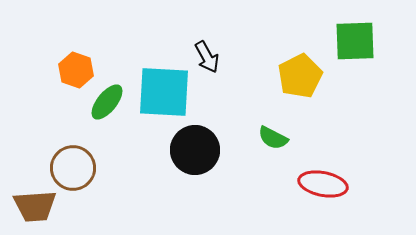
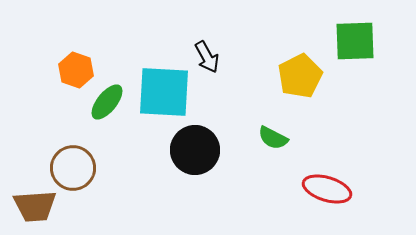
red ellipse: moved 4 px right, 5 px down; rotated 6 degrees clockwise
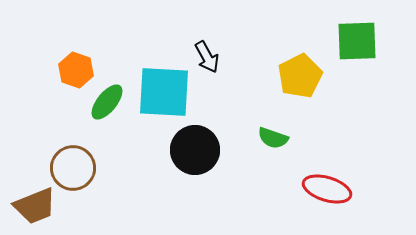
green square: moved 2 px right
green semicircle: rotated 8 degrees counterclockwise
brown trapezoid: rotated 18 degrees counterclockwise
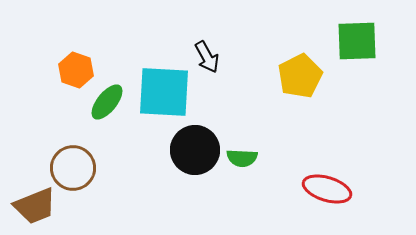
green semicircle: moved 31 px left, 20 px down; rotated 16 degrees counterclockwise
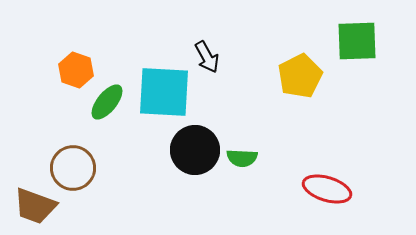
brown trapezoid: rotated 42 degrees clockwise
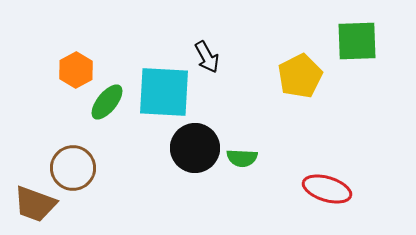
orange hexagon: rotated 12 degrees clockwise
black circle: moved 2 px up
brown trapezoid: moved 2 px up
